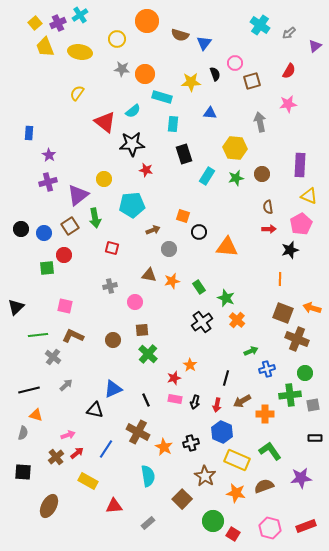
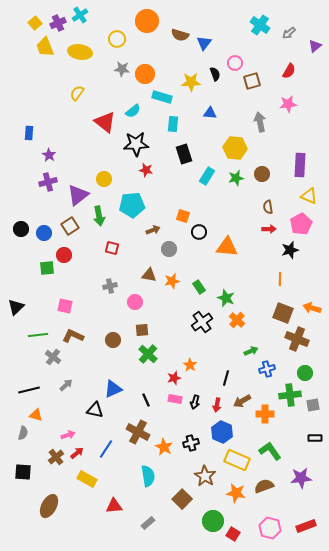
black star at (132, 144): moved 4 px right
green arrow at (95, 218): moved 4 px right, 2 px up
yellow rectangle at (88, 481): moved 1 px left, 2 px up
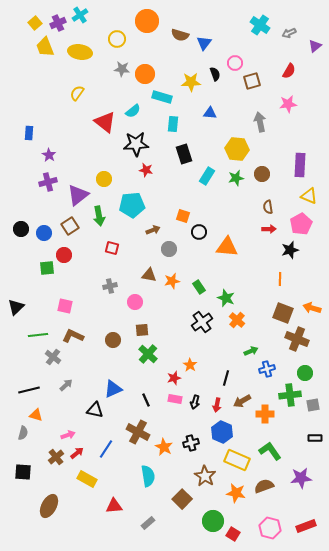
gray arrow at (289, 33): rotated 16 degrees clockwise
yellow hexagon at (235, 148): moved 2 px right, 1 px down
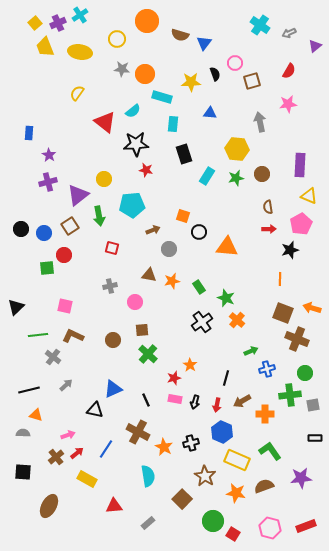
gray semicircle at (23, 433): rotated 104 degrees counterclockwise
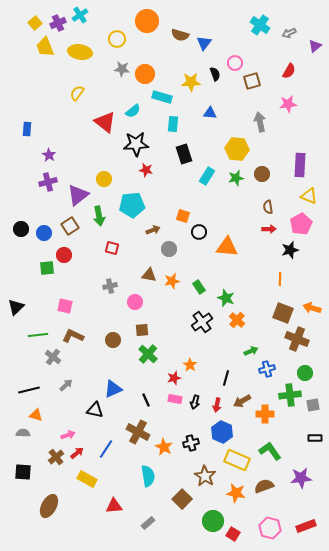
blue rectangle at (29, 133): moved 2 px left, 4 px up
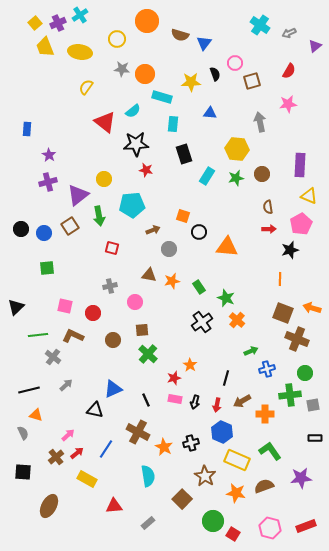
yellow semicircle at (77, 93): moved 9 px right, 6 px up
red circle at (64, 255): moved 29 px right, 58 px down
gray semicircle at (23, 433): rotated 64 degrees clockwise
pink arrow at (68, 435): rotated 24 degrees counterclockwise
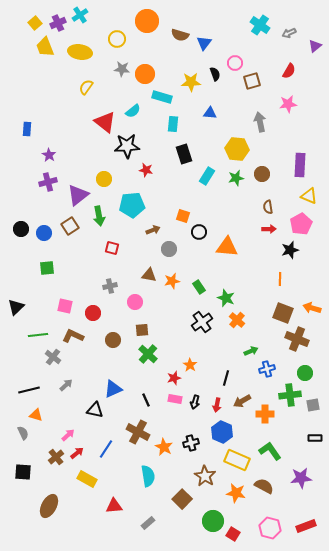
black star at (136, 144): moved 9 px left, 2 px down
brown semicircle at (264, 486): rotated 48 degrees clockwise
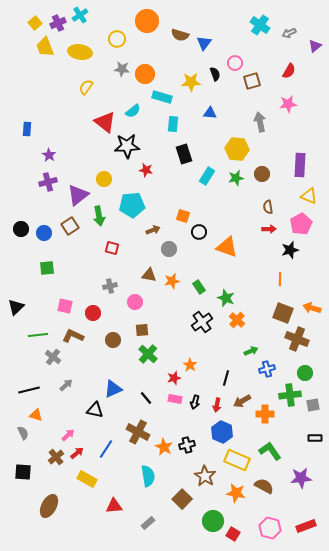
orange triangle at (227, 247): rotated 15 degrees clockwise
black line at (146, 400): moved 2 px up; rotated 16 degrees counterclockwise
black cross at (191, 443): moved 4 px left, 2 px down
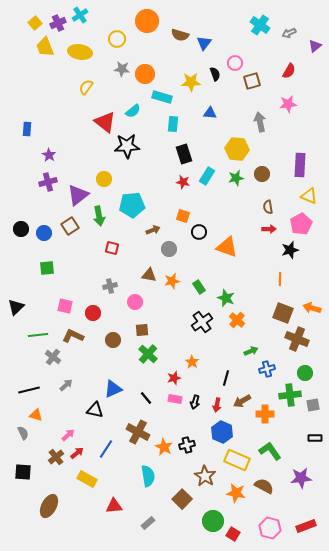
red star at (146, 170): moved 37 px right, 12 px down
orange star at (190, 365): moved 2 px right, 3 px up
